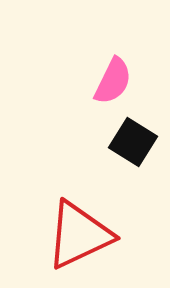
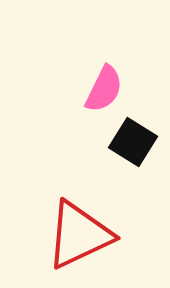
pink semicircle: moved 9 px left, 8 px down
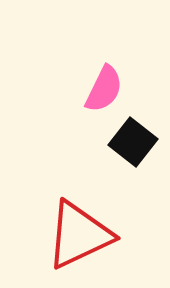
black square: rotated 6 degrees clockwise
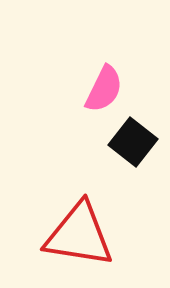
red triangle: rotated 34 degrees clockwise
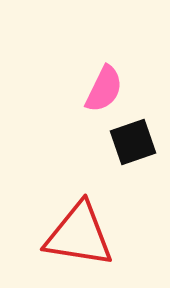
black square: rotated 33 degrees clockwise
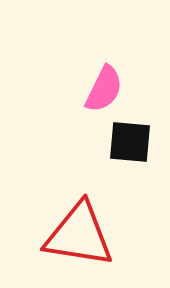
black square: moved 3 px left; rotated 24 degrees clockwise
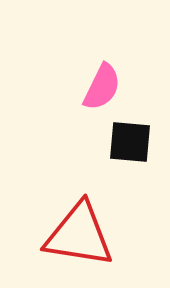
pink semicircle: moved 2 px left, 2 px up
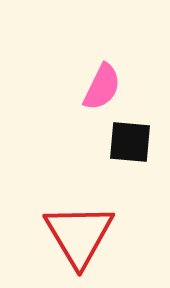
red triangle: rotated 50 degrees clockwise
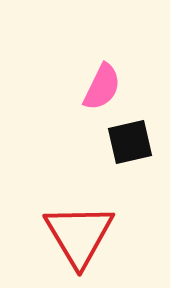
black square: rotated 18 degrees counterclockwise
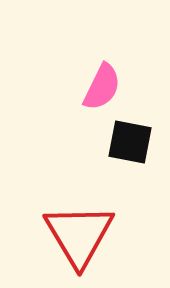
black square: rotated 24 degrees clockwise
